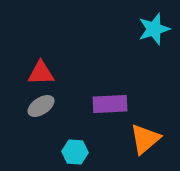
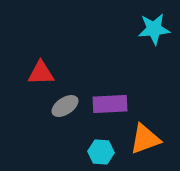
cyan star: rotated 12 degrees clockwise
gray ellipse: moved 24 px right
orange triangle: rotated 20 degrees clockwise
cyan hexagon: moved 26 px right
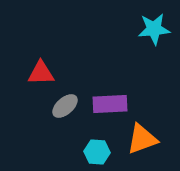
gray ellipse: rotated 8 degrees counterclockwise
orange triangle: moved 3 px left
cyan hexagon: moved 4 px left
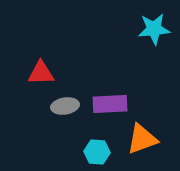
gray ellipse: rotated 32 degrees clockwise
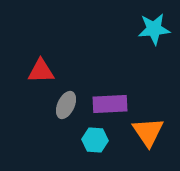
red triangle: moved 2 px up
gray ellipse: moved 1 px right, 1 px up; rotated 56 degrees counterclockwise
orange triangle: moved 6 px right, 7 px up; rotated 44 degrees counterclockwise
cyan hexagon: moved 2 px left, 12 px up
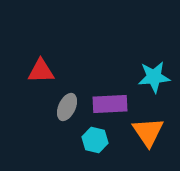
cyan star: moved 48 px down
gray ellipse: moved 1 px right, 2 px down
cyan hexagon: rotated 10 degrees clockwise
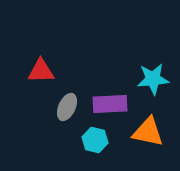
cyan star: moved 1 px left, 2 px down
orange triangle: rotated 44 degrees counterclockwise
